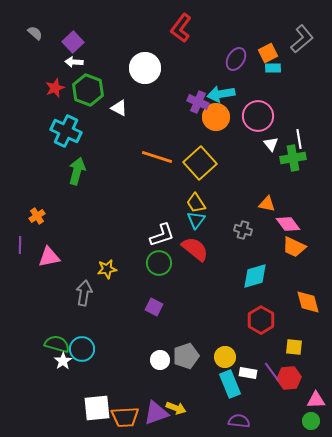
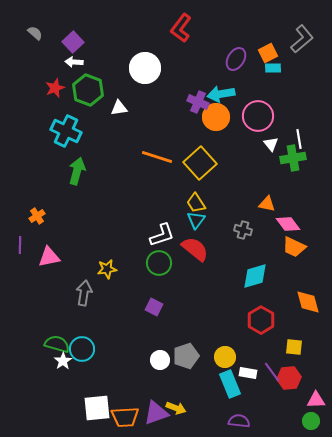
white triangle at (119, 108): rotated 36 degrees counterclockwise
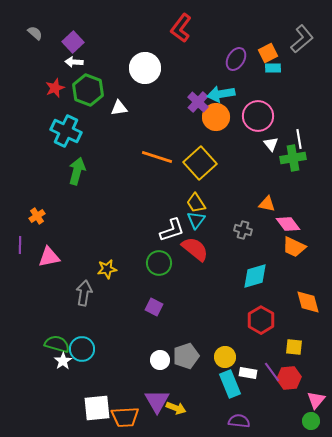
purple cross at (198, 102): rotated 20 degrees clockwise
white L-shape at (162, 235): moved 10 px right, 5 px up
pink triangle at (316, 400): rotated 48 degrees counterclockwise
purple triangle at (156, 413): moved 1 px right, 12 px up; rotated 40 degrees counterclockwise
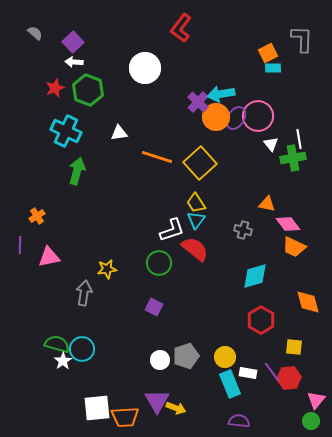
gray L-shape at (302, 39): rotated 48 degrees counterclockwise
purple ellipse at (236, 59): moved 59 px down
white triangle at (119, 108): moved 25 px down
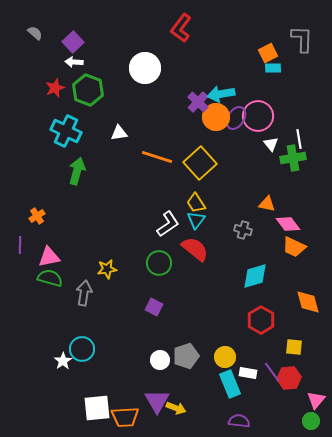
white L-shape at (172, 230): moved 4 px left, 6 px up; rotated 16 degrees counterclockwise
green semicircle at (57, 344): moved 7 px left, 66 px up
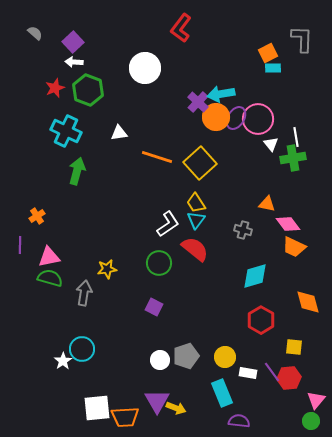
pink circle at (258, 116): moved 3 px down
white line at (299, 139): moved 3 px left, 2 px up
cyan rectangle at (230, 384): moved 8 px left, 9 px down
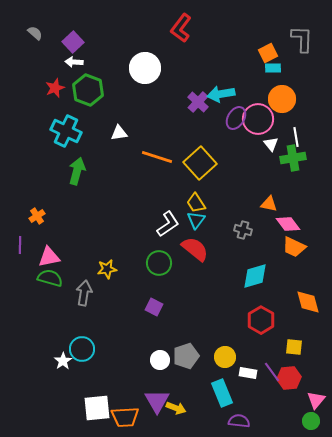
orange circle at (216, 117): moved 66 px right, 18 px up
orange triangle at (267, 204): moved 2 px right
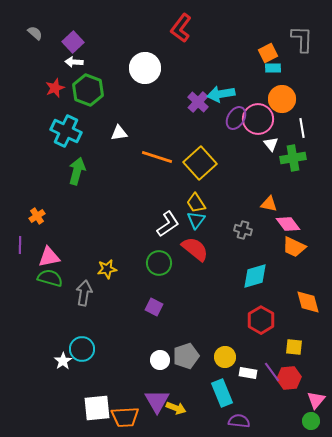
white line at (296, 137): moved 6 px right, 9 px up
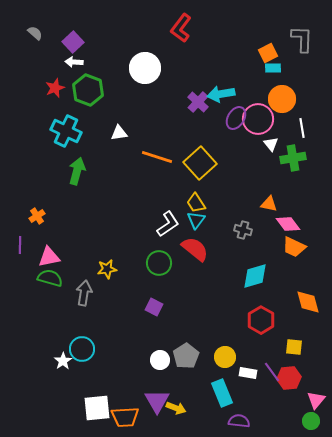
gray pentagon at (186, 356): rotated 15 degrees counterclockwise
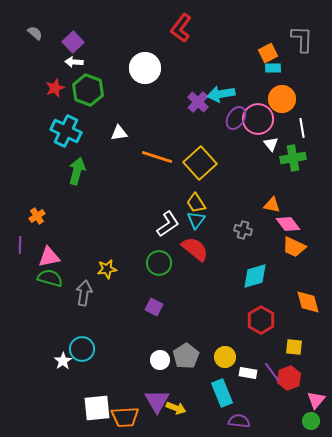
orange triangle at (269, 204): moved 3 px right, 1 px down
red hexagon at (289, 378): rotated 15 degrees counterclockwise
